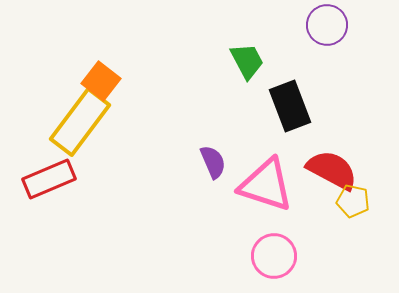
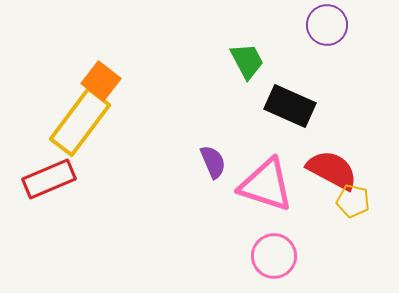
black rectangle: rotated 45 degrees counterclockwise
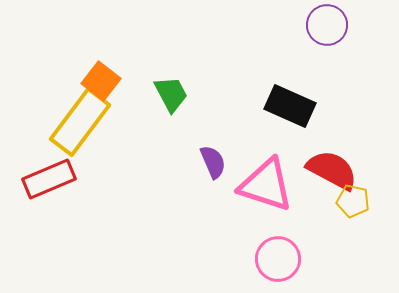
green trapezoid: moved 76 px left, 33 px down
pink circle: moved 4 px right, 3 px down
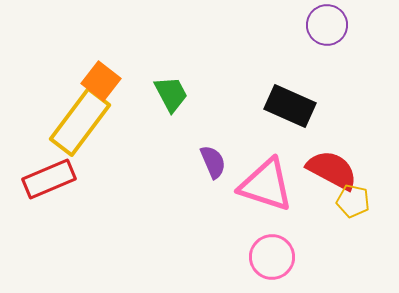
pink circle: moved 6 px left, 2 px up
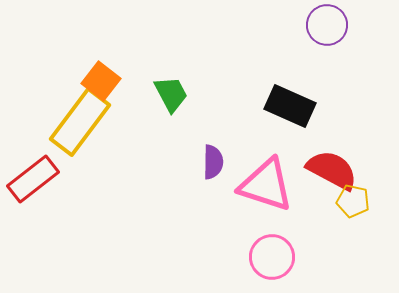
purple semicircle: rotated 24 degrees clockwise
red rectangle: moved 16 px left; rotated 15 degrees counterclockwise
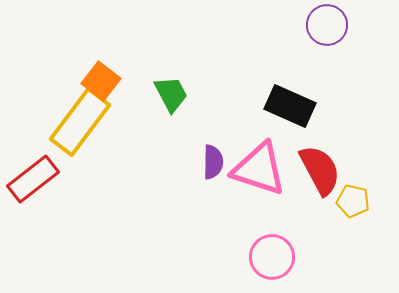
red semicircle: moved 12 px left; rotated 34 degrees clockwise
pink triangle: moved 7 px left, 16 px up
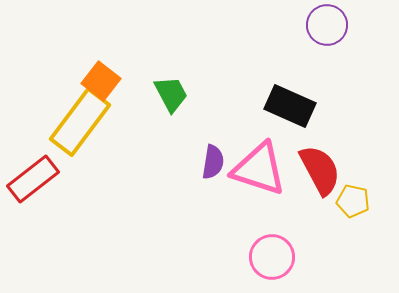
purple semicircle: rotated 8 degrees clockwise
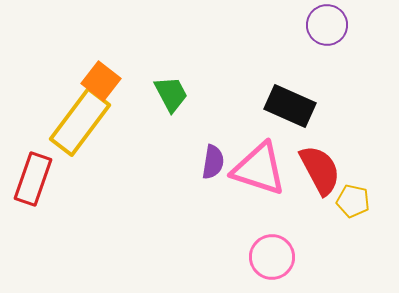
red rectangle: rotated 33 degrees counterclockwise
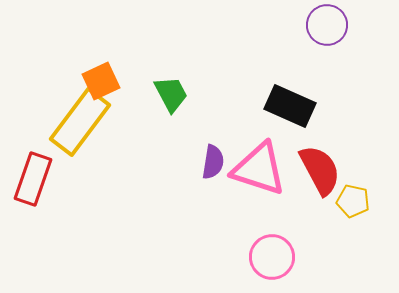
orange square: rotated 27 degrees clockwise
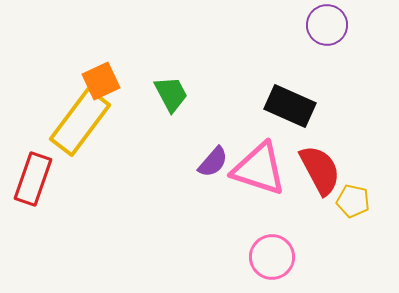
purple semicircle: rotated 32 degrees clockwise
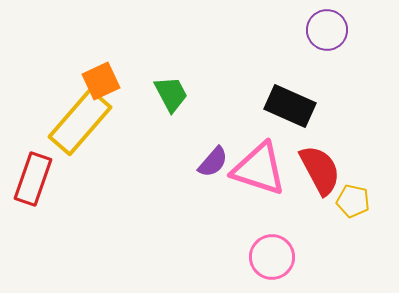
purple circle: moved 5 px down
yellow rectangle: rotated 4 degrees clockwise
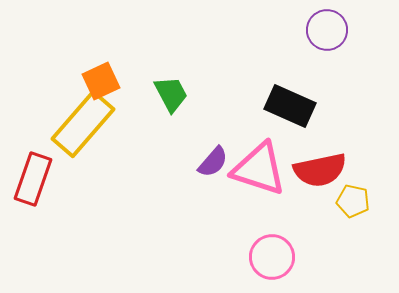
yellow rectangle: moved 3 px right, 2 px down
red semicircle: rotated 106 degrees clockwise
